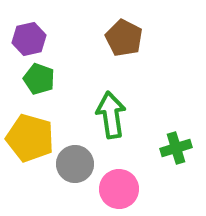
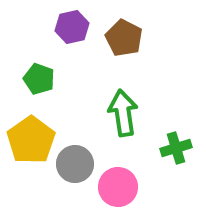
purple hexagon: moved 43 px right, 12 px up
green arrow: moved 12 px right, 2 px up
yellow pentagon: moved 1 px right, 2 px down; rotated 21 degrees clockwise
pink circle: moved 1 px left, 2 px up
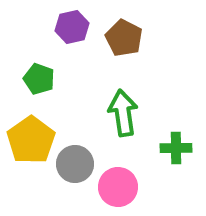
green cross: rotated 16 degrees clockwise
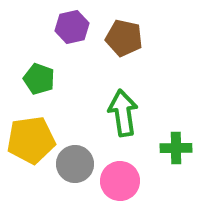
brown pentagon: rotated 15 degrees counterclockwise
yellow pentagon: rotated 27 degrees clockwise
pink circle: moved 2 px right, 6 px up
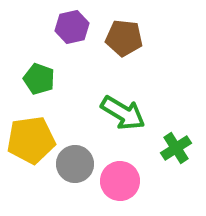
brown pentagon: rotated 6 degrees counterclockwise
green arrow: rotated 129 degrees clockwise
green cross: rotated 32 degrees counterclockwise
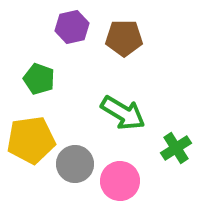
brown pentagon: rotated 6 degrees counterclockwise
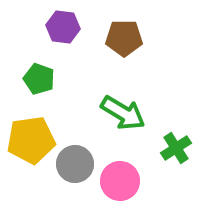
purple hexagon: moved 9 px left; rotated 20 degrees clockwise
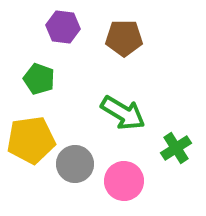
pink circle: moved 4 px right
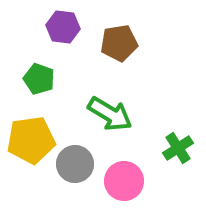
brown pentagon: moved 5 px left, 5 px down; rotated 9 degrees counterclockwise
green arrow: moved 13 px left, 1 px down
green cross: moved 2 px right
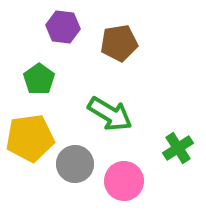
green pentagon: rotated 16 degrees clockwise
yellow pentagon: moved 1 px left, 2 px up
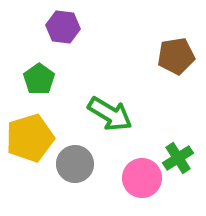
brown pentagon: moved 57 px right, 13 px down
yellow pentagon: rotated 9 degrees counterclockwise
green cross: moved 10 px down
pink circle: moved 18 px right, 3 px up
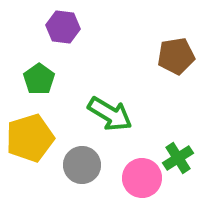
gray circle: moved 7 px right, 1 px down
